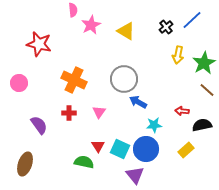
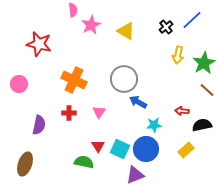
pink circle: moved 1 px down
purple semicircle: rotated 48 degrees clockwise
purple triangle: rotated 48 degrees clockwise
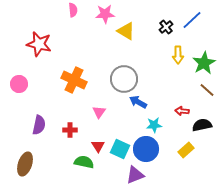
pink star: moved 14 px right, 11 px up; rotated 24 degrees clockwise
yellow arrow: rotated 12 degrees counterclockwise
red cross: moved 1 px right, 17 px down
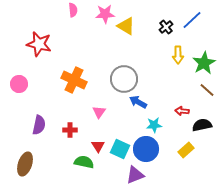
yellow triangle: moved 5 px up
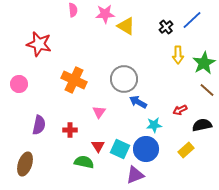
red arrow: moved 2 px left, 1 px up; rotated 32 degrees counterclockwise
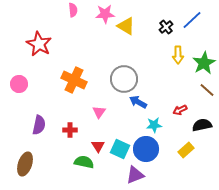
red star: rotated 15 degrees clockwise
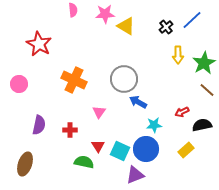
red arrow: moved 2 px right, 2 px down
cyan square: moved 2 px down
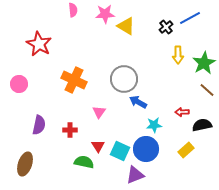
blue line: moved 2 px left, 2 px up; rotated 15 degrees clockwise
red arrow: rotated 24 degrees clockwise
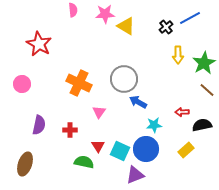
orange cross: moved 5 px right, 3 px down
pink circle: moved 3 px right
